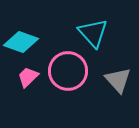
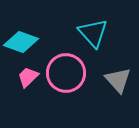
pink circle: moved 2 px left, 2 px down
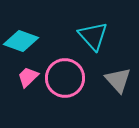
cyan triangle: moved 3 px down
cyan diamond: moved 1 px up
pink circle: moved 1 px left, 5 px down
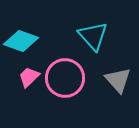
pink trapezoid: moved 1 px right
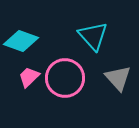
gray triangle: moved 2 px up
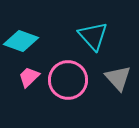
pink circle: moved 3 px right, 2 px down
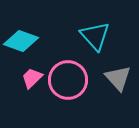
cyan triangle: moved 2 px right
pink trapezoid: moved 3 px right, 1 px down
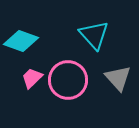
cyan triangle: moved 1 px left, 1 px up
